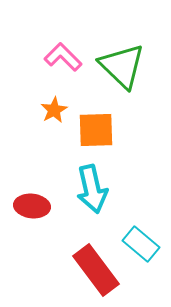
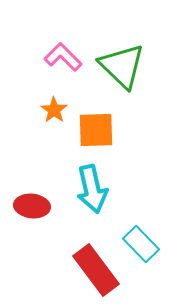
orange star: rotated 8 degrees counterclockwise
cyan rectangle: rotated 6 degrees clockwise
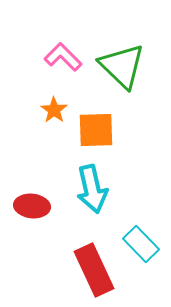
red rectangle: moved 2 px left; rotated 12 degrees clockwise
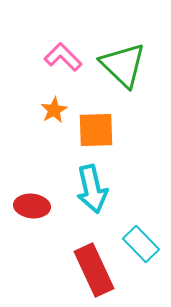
green triangle: moved 1 px right, 1 px up
orange star: rotated 8 degrees clockwise
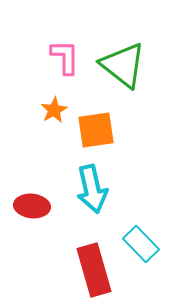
pink L-shape: moved 2 px right; rotated 45 degrees clockwise
green triangle: rotated 6 degrees counterclockwise
orange square: rotated 6 degrees counterclockwise
red rectangle: rotated 9 degrees clockwise
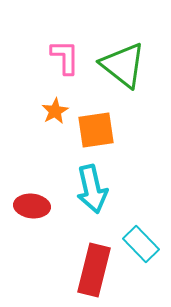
orange star: moved 1 px right, 1 px down
red rectangle: rotated 30 degrees clockwise
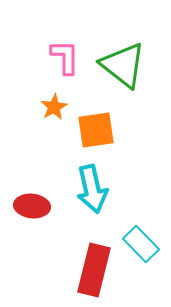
orange star: moved 1 px left, 4 px up
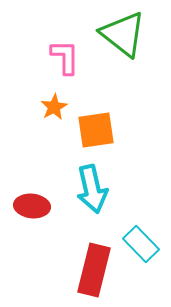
green triangle: moved 31 px up
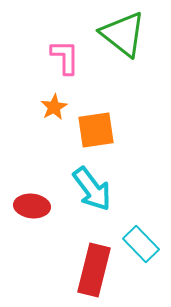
cyan arrow: rotated 24 degrees counterclockwise
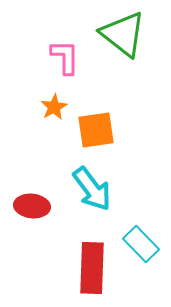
red rectangle: moved 2 px left, 2 px up; rotated 12 degrees counterclockwise
